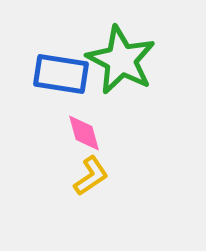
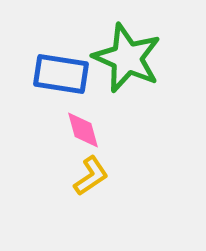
green star: moved 6 px right, 2 px up; rotated 4 degrees counterclockwise
pink diamond: moved 1 px left, 3 px up
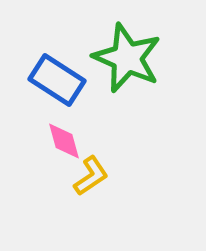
blue rectangle: moved 4 px left, 6 px down; rotated 24 degrees clockwise
pink diamond: moved 19 px left, 11 px down
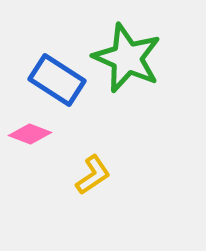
pink diamond: moved 34 px left, 7 px up; rotated 54 degrees counterclockwise
yellow L-shape: moved 2 px right, 1 px up
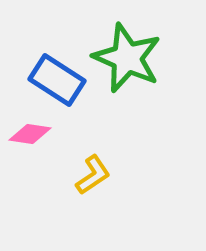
pink diamond: rotated 12 degrees counterclockwise
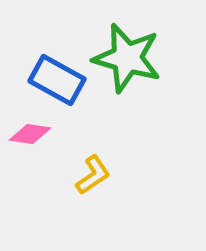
green star: rotated 8 degrees counterclockwise
blue rectangle: rotated 4 degrees counterclockwise
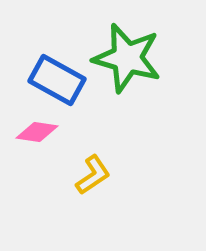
pink diamond: moved 7 px right, 2 px up
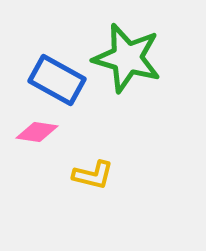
yellow L-shape: rotated 48 degrees clockwise
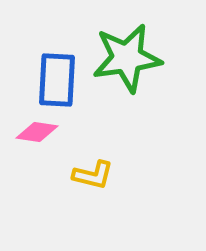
green star: rotated 24 degrees counterclockwise
blue rectangle: rotated 64 degrees clockwise
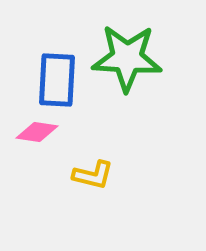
green star: rotated 12 degrees clockwise
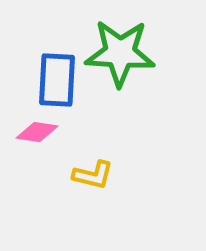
green star: moved 7 px left, 5 px up
